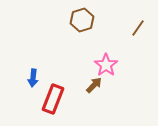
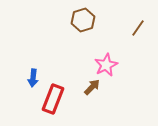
brown hexagon: moved 1 px right
pink star: rotated 10 degrees clockwise
brown arrow: moved 2 px left, 2 px down
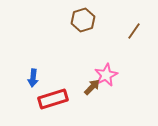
brown line: moved 4 px left, 3 px down
pink star: moved 10 px down
red rectangle: rotated 52 degrees clockwise
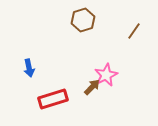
blue arrow: moved 4 px left, 10 px up; rotated 18 degrees counterclockwise
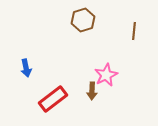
brown line: rotated 30 degrees counterclockwise
blue arrow: moved 3 px left
brown arrow: moved 4 px down; rotated 138 degrees clockwise
red rectangle: rotated 20 degrees counterclockwise
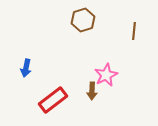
blue arrow: rotated 24 degrees clockwise
red rectangle: moved 1 px down
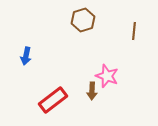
blue arrow: moved 12 px up
pink star: moved 1 px right, 1 px down; rotated 25 degrees counterclockwise
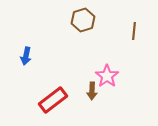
pink star: rotated 15 degrees clockwise
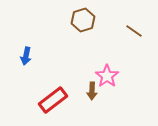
brown line: rotated 60 degrees counterclockwise
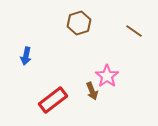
brown hexagon: moved 4 px left, 3 px down
brown arrow: rotated 24 degrees counterclockwise
